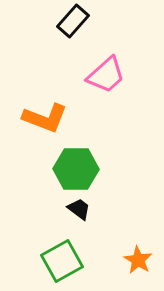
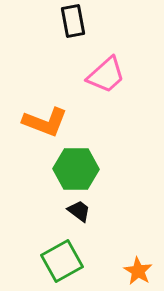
black rectangle: rotated 52 degrees counterclockwise
orange L-shape: moved 4 px down
black trapezoid: moved 2 px down
orange star: moved 11 px down
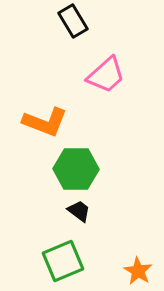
black rectangle: rotated 20 degrees counterclockwise
green square: moved 1 px right; rotated 6 degrees clockwise
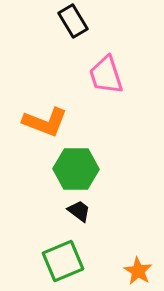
pink trapezoid: rotated 114 degrees clockwise
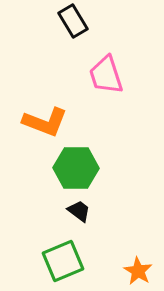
green hexagon: moved 1 px up
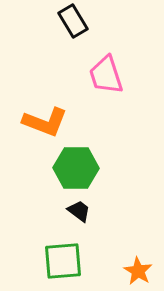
green square: rotated 18 degrees clockwise
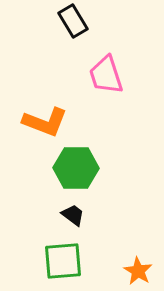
black trapezoid: moved 6 px left, 4 px down
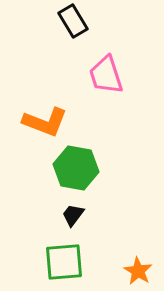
green hexagon: rotated 9 degrees clockwise
black trapezoid: rotated 90 degrees counterclockwise
green square: moved 1 px right, 1 px down
